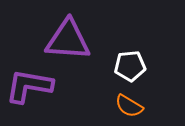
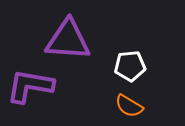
purple L-shape: moved 1 px right
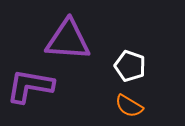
white pentagon: rotated 24 degrees clockwise
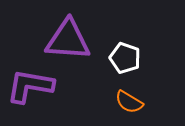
white pentagon: moved 5 px left, 8 px up
orange semicircle: moved 4 px up
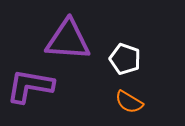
white pentagon: moved 1 px down
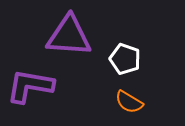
purple triangle: moved 1 px right, 4 px up
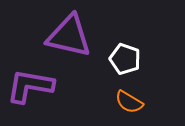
purple triangle: rotated 9 degrees clockwise
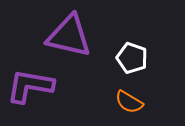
white pentagon: moved 7 px right, 1 px up
